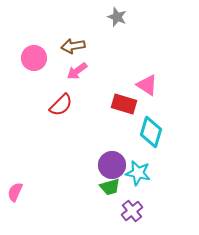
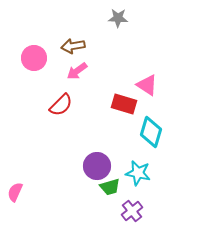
gray star: moved 1 px right, 1 px down; rotated 18 degrees counterclockwise
purple circle: moved 15 px left, 1 px down
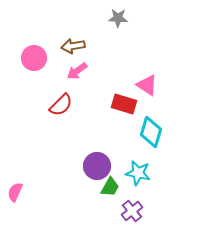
green trapezoid: rotated 45 degrees counterclockwise
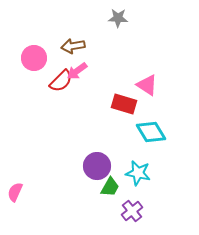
red semicircle: moved 24 px up
cyan diamond: rotated 48 degrees counterclockwise
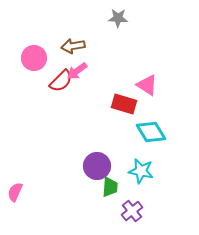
cyan star: moved 3 px right, 2 px up
green trapezoid: rotated 25 degrees counterclockwise
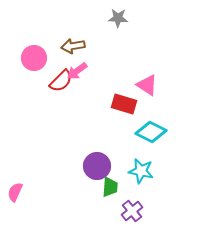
cyan diamond: rotated 32 degrees counterclockwise
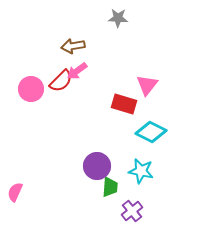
pink circle: moved 3 px left, 31 px down
pink triangle: rotated 35 degrees clockwise
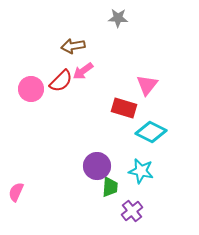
pink arrow: moved 6 px right
red rectangle: moved 4 px down
pink semicircle: moved 1 px right
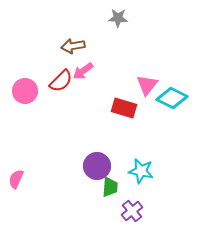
pink circle: moved 6 px left, 2 px down
cyan diamond: moved 21 px right, 34 px up
pink semicircle: moved 13 px up
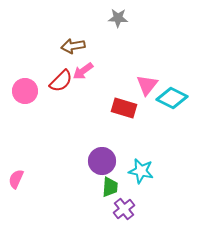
purple circle: moved 5 px right, 5 px up
purple cross: moved 8 px left, 2 px up
